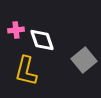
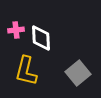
white diamond: moved 1 px left, 2 px up; rotated 16 degrees clockwise
gray square: moved 6 px left, 13 px down
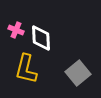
pink cross: rotated 28 degrees clockwise
yellow L-shape: moved 2 px up
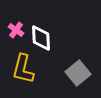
pink cross: rotated 14 degrees clockwise
yellow L-shape: moved 3 px left
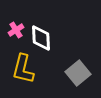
pink cross: rotated 21 degrees clockwise
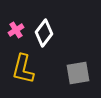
white diamond: moved 3 px right, 5 px up; rotated 40 degrees clockwise
gray square: rotated 30 degrees clockwise
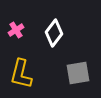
white diamond: moved 10 px right
yellow L-shape: moved 2 px left, 5 px down
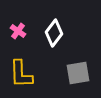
pink cross: moved 2 px right, 1 px down; rotated 21 degrees counterclockwise
yellow L-shape: rotated 16 degrees counterclockwise
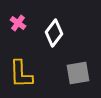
pink cross: moved 8 px up
